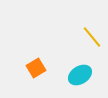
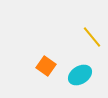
orange square: moved 10 px right, 2 px up; rotated 24 degrees counterclockwise
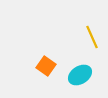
yellow line: rotated 15 degrees clockwise
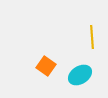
yellow line: rotated 20 degrees clockwise
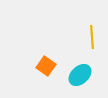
cyan ellipse: rotated 10 degrees counterclockwise
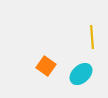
cyan ellipse: moved 1 px right, 1 px up
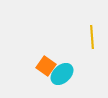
cyan ellipse: moved 19 px left
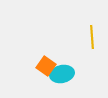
cyan ellipse: rotated 30 degrees clockwise
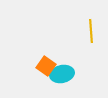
yellow line: moved 1 px left, 6 px up
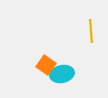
orange square: moved 1 px up
